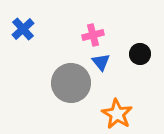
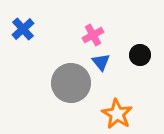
pink cross: rotated 15 degrees counterclockwise
black circle: moved 1 px down
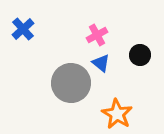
pink cross: moved 4 px right
blue triangle: moved 1 px down; rotated 12 degrees counterclockwise
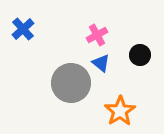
orange star: moved 3 px right, 3 px up; rotated 8 degrees clockwise
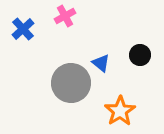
pink cross: moved 32 px left, 19 px up
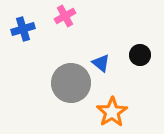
blue cross: rotated 25 degrees clockwise
orange star: moved 8 px left, 1 px down
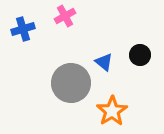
blue triangle: moved 3 px right, 1 px up
orange star: moved 1 px up
